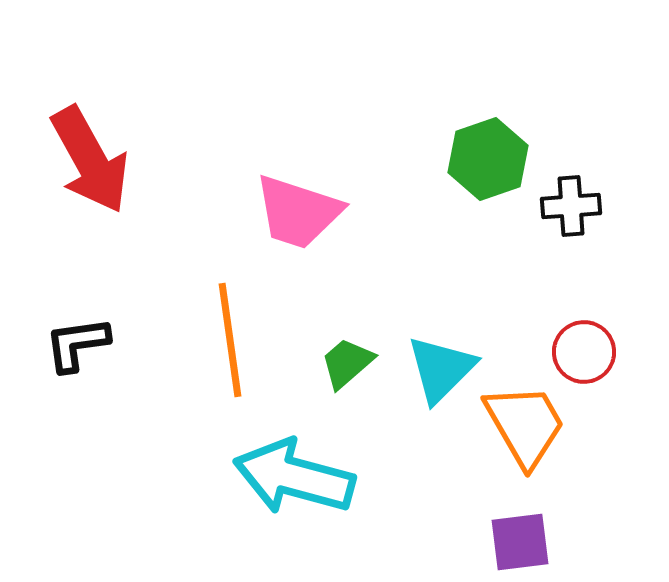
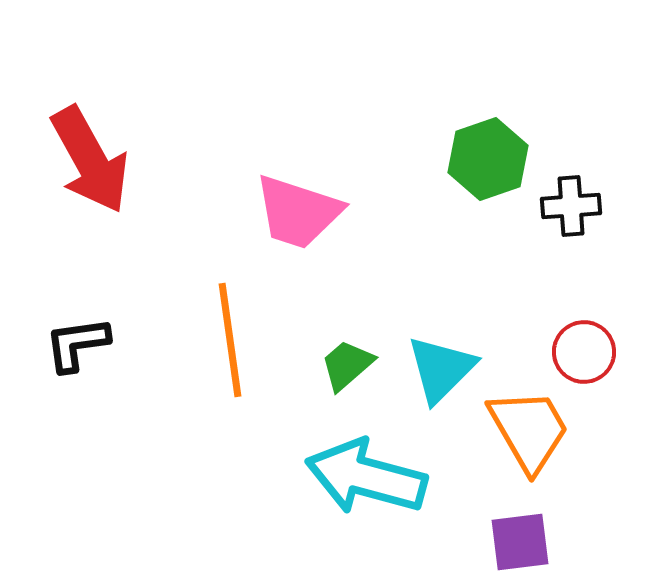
green trapezoid: moved 2 px down
orange trapezoid: moved 4 px right, 5 px down
cyan arrow: moved 72 px right
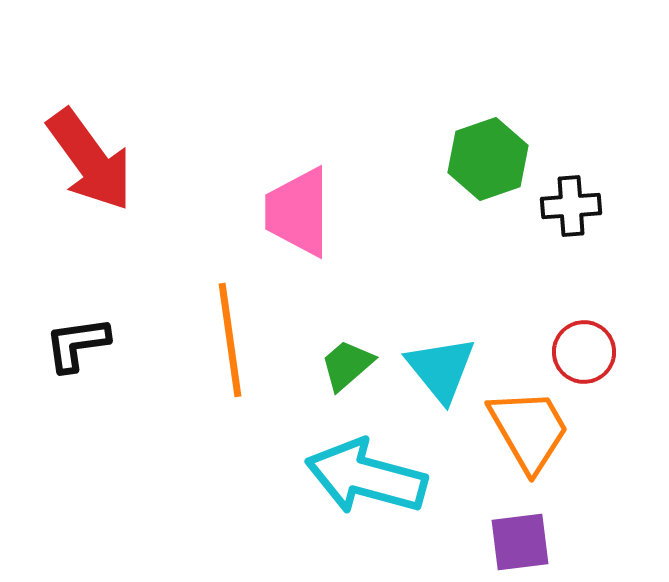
red arrow: rotated 7 degrees counterclockwise
pink trapezoid: rotated 72 degrees clockwise
cyan triangle: rotated 24 degrees counterclockwise
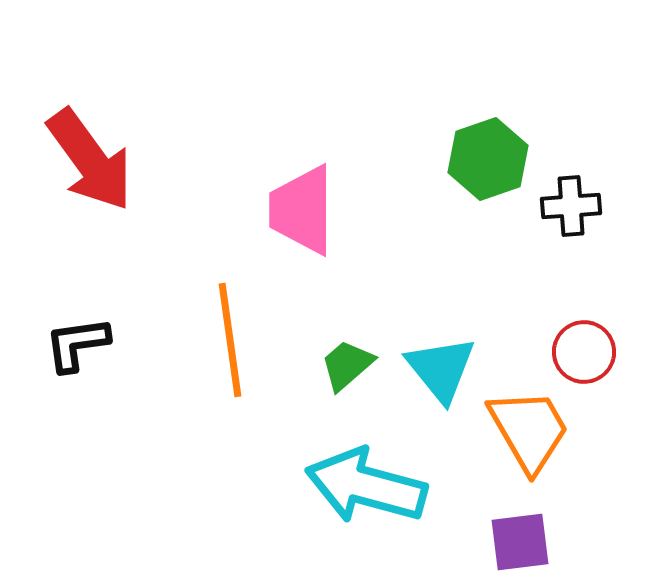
pink trapezoid: moved 4 px right, 2 px up
cyan arrow: moved 9 px down
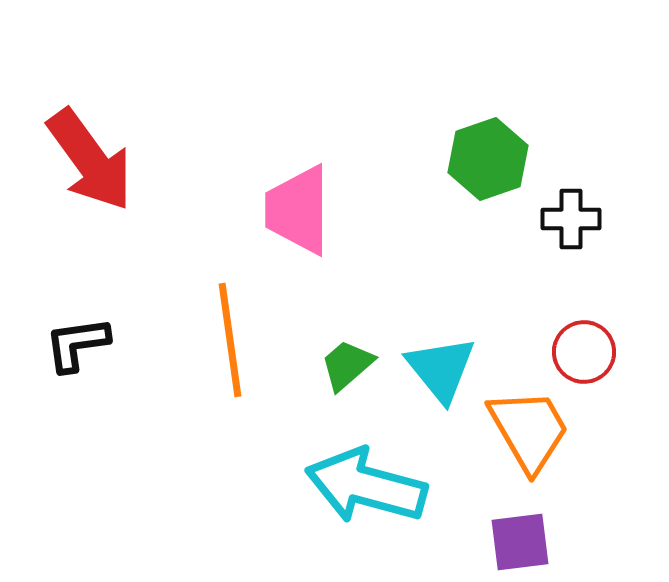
black cross: moved 13 px down; rotated 4 degrees clockwise
pink trapezoid: moved 4 px left
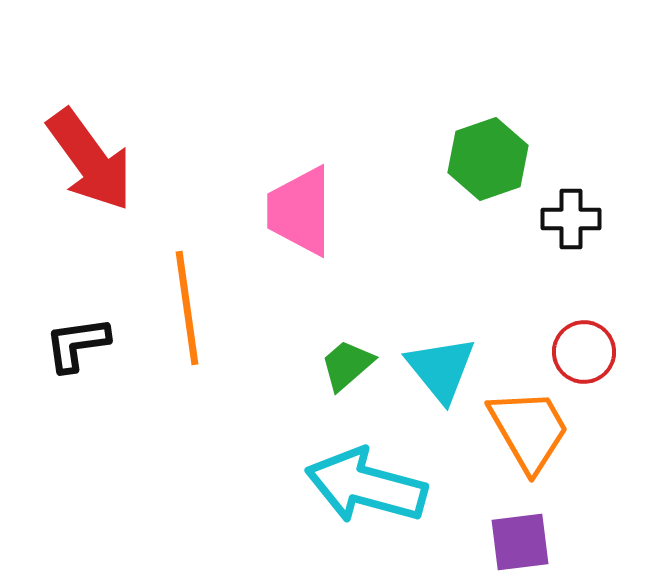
pink trapezoid: moved 2 px right, 1 px down
orange line: moved 43 px left, 32 px up
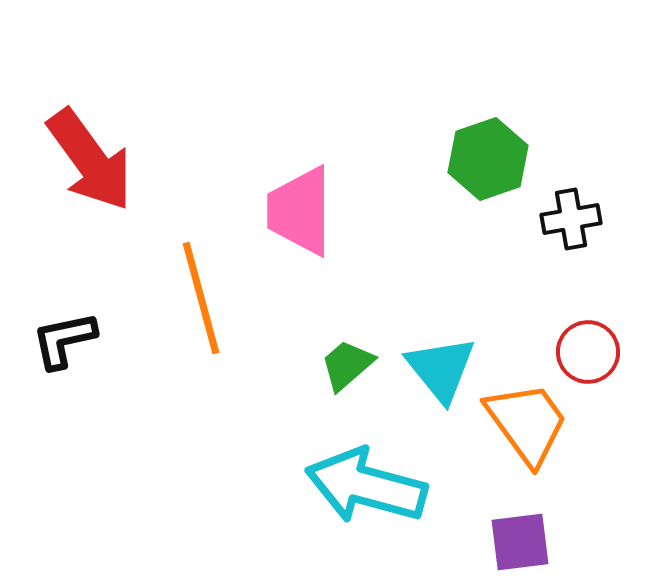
black cross: rotated 10 degrees counterclockwise
orange line: moved 14 px right, 10 px up; rotated 7 degrees counterclockwise
black L-shape: moved 13 px left, 4 px up; rotated 4 degrees counterclockwise
red circle: moved 4 px right
orange trapezoid: moved 2 px left, 7 px up; rotated 6 degrees counterclockwise
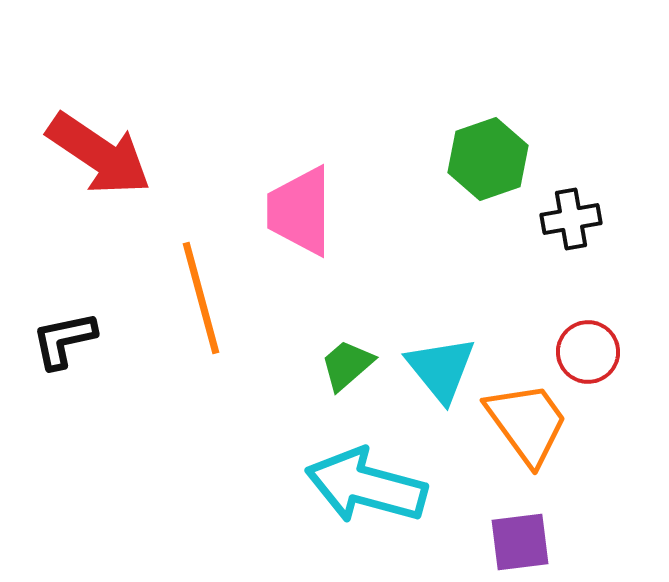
red arrow: moved 9 px right, 6 px up; rotated 20 degrees counterclockwise
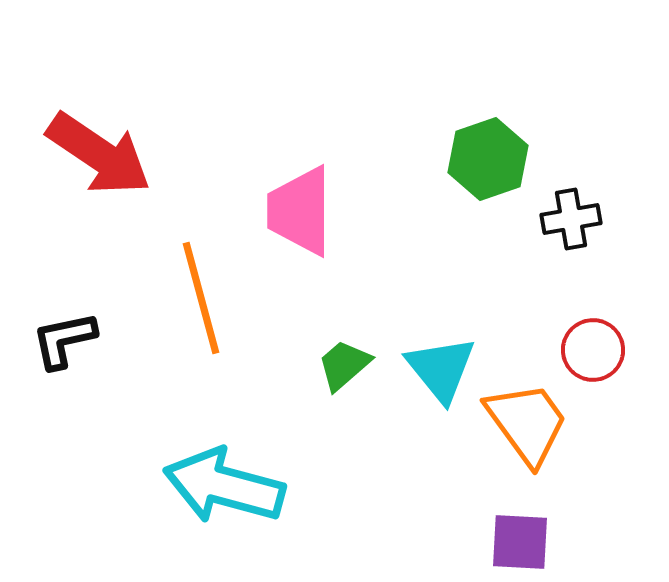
red circle: moved 5 px right, 2 px up
green trapezoid: moved 3 px left
cyan arrow: moved 142 px left
purple square: rotated 10 degrees clockwise
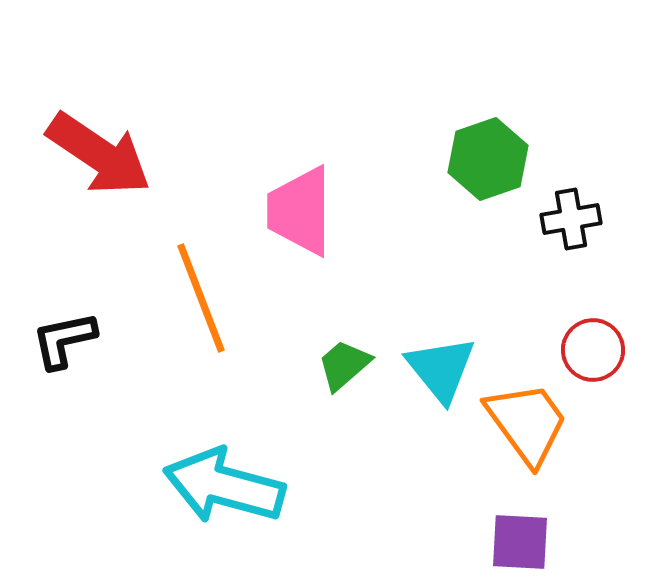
orange line: rotated 6 degrees counterclockwise
